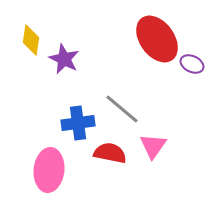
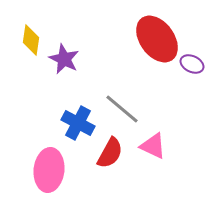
blue cross: rotated 36 degrees clockwise
pink triangle: rotated 40 degrees counterclockwise
red semicircle: rotated 108 degrees clockwise
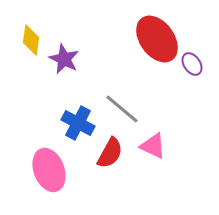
purple ellipse: rotated 30 degrees clockwise
pink ellipse: rotated 27 degrees counterclockwise
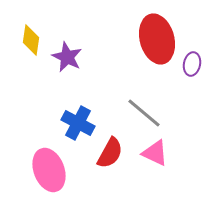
red ellipse: rotated 21 degrees clockwise
purple star: moved 3 px right, 2 px up
purple ellipse: rotated 45 degrees clockwise
gray line: moved 22 px right, 4 px down
pink triangle: moved 2 px right, 7 px down
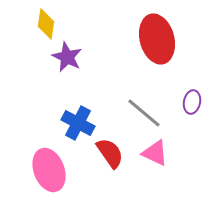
yellow diamond: moved 15 px right, 16 px up
purple ellipse: moved 38 px down
red semicircle: rotated 64 degrees counterclockwise
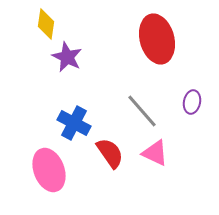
gray line: moved 2 px left, 2 px up; rotated 9 degrees clockwise
blue cross: moved 4 px left
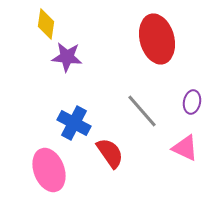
purple star: rotated 20 degrees counterclockwise
pink triangle: moved 30 px right, 5 px up
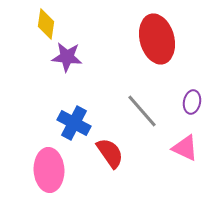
pink ellipse: rotated 18 degrees clockwise
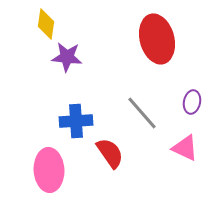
gray line: moved 2 px down
blue cross: moved 2 px right, 2 px up; rotated 32 degrees counterclockwise
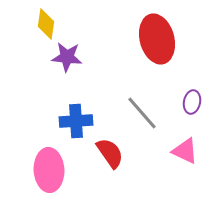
pink triangle: moved 3 px down
